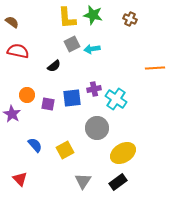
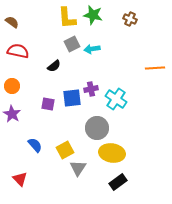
purple cross: moved 3 px left
orange circle: moved 15 px left, 9 px up
yellow ellipse: moved 11 px left; rotated 40 degrees clockwise
gray triangle: moved 5 px left, 13 px up
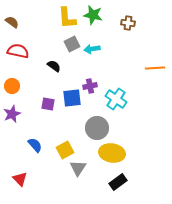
brown cross: moved 2 px left, 4 px down; rotated 16 degrees counterclockwise
black semicircle: rotated 104 degrees counterclockwise
purple cross: moved 1 px left, 3 px up
purple star: rotated 18 degrees clockwise
